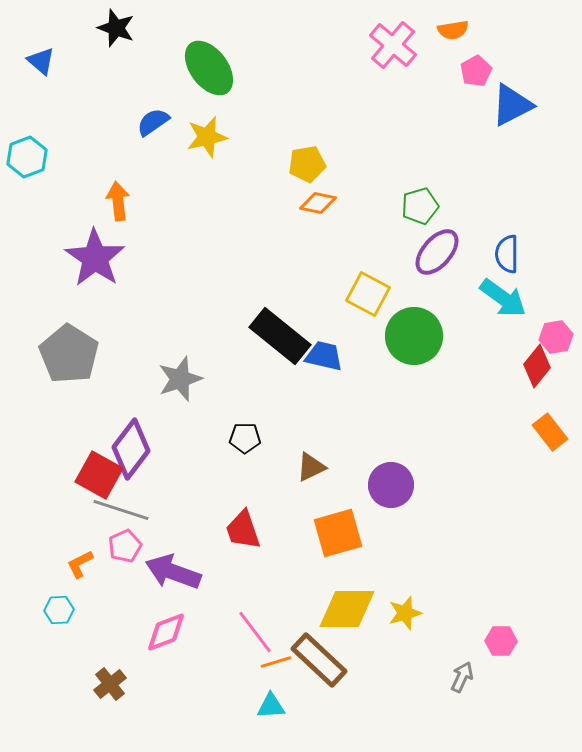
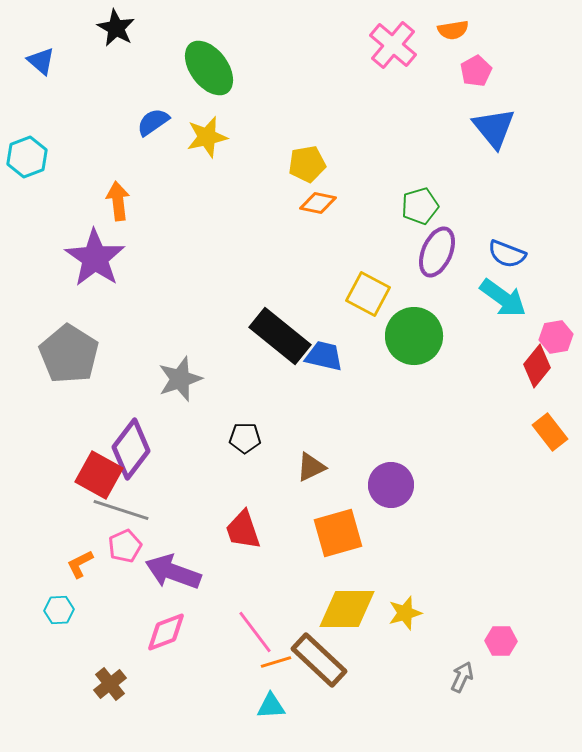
black star at (116, 28): rotated 9 degrees clockwise
blue triangle at (512, 105): moved 18 px left, 23 px down; rotated 42 degrees counterclockwise
purple ellipse at (437, 252): rotated 18 degrees counterclockwise
blue semicircle at (507, 254): rotated 69 degrees counterclockwise
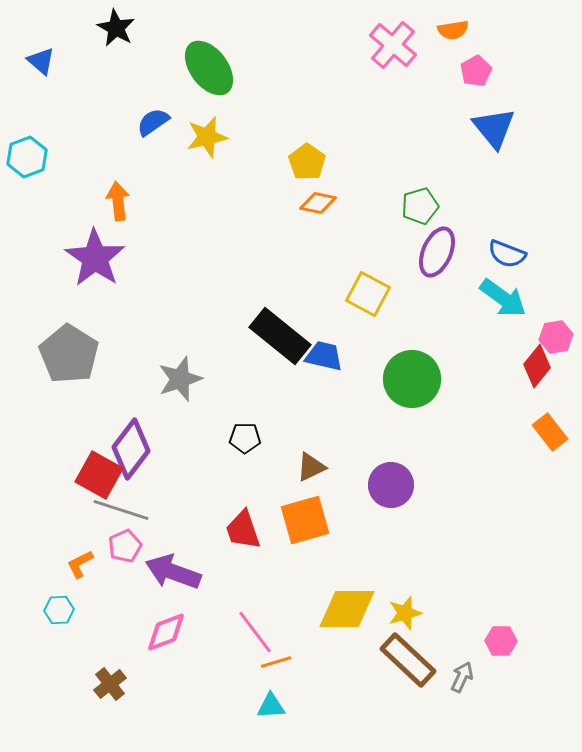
yellow pentagon at (307, 164): moved 2 px up; rotated 27 degrees counterclockwise
green circle at (414, 336): moved 2 px left, 43 px down
orange square at (338, 533): moved 33 px left, 13 px up
brown rectangle at (319, 660): moved 89 px right
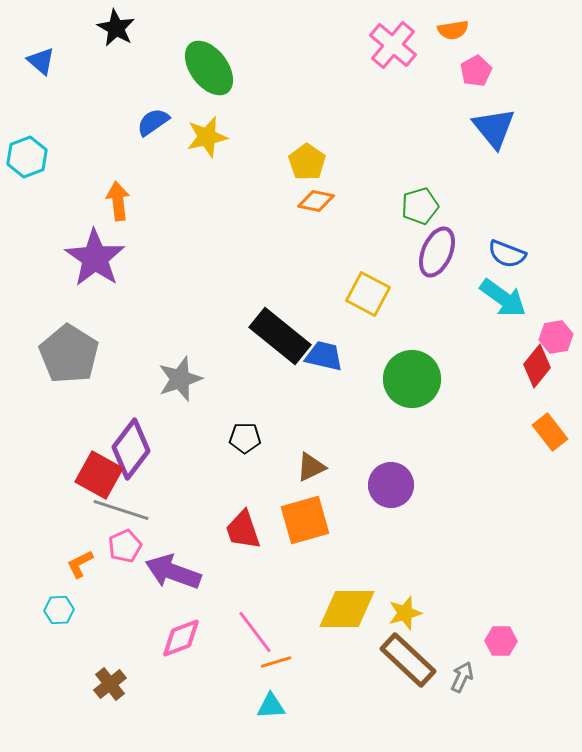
orange diamond at (318, 203): moved 2 px left, 2 px up
pink diamond at (166, 632): moved 15 px right, 6 px down
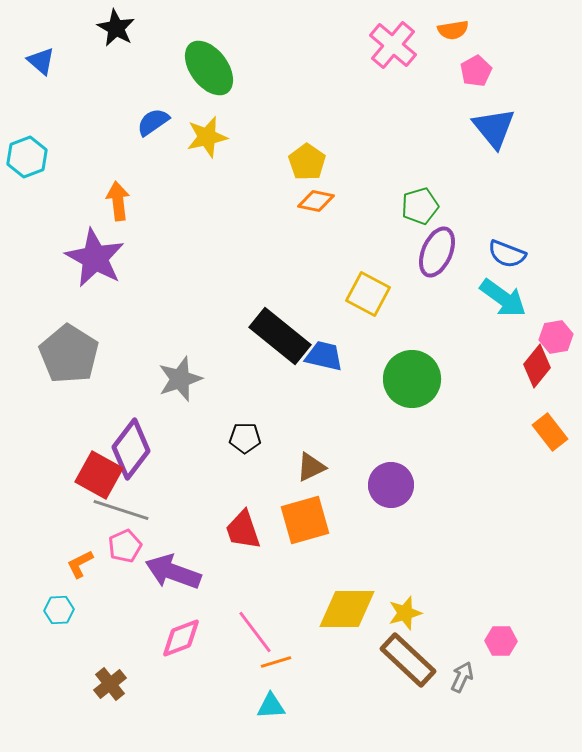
purple star at (95, 258): rotated 6 degrees counterclockwise
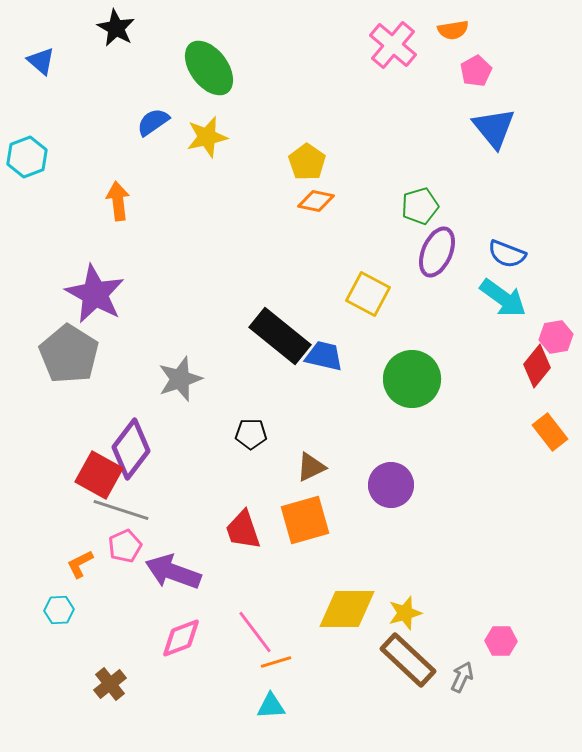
purple star at (95, 258): moved 36 px down
black pentagon at (245, 438): moved 6 px right, 4 px up
